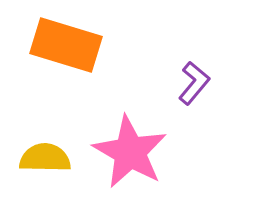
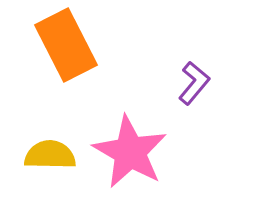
orange rectangle: rotated 46 degrees clockwise
yellow semicircle: moved 5 px right, 3 px up
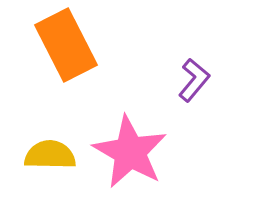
purple L-shape: moved 3 px up
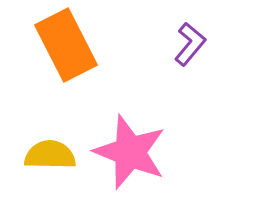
purple L-shape: moved 4 px left, 36 px up
pink star: rotated 8 degrees counterclockwise
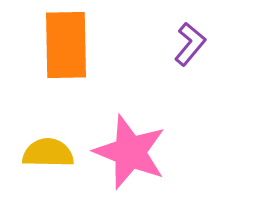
orange rectangle: rotated 26 degrees clockwise
yellow semicircle: moved 2 px left, 2 px up
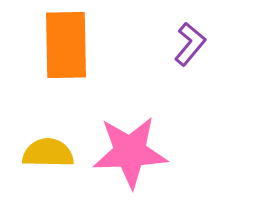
pink star: rotated 24 degrees counterclockwise
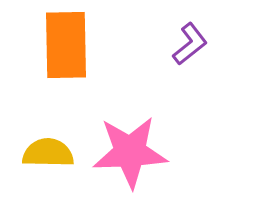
purple L-shape: rotated 12 degrees clockwise
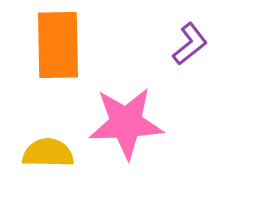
orange rectangle: moved 8 px left
pink star: moved 4 px left, 29 px up
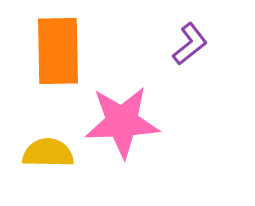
orange rectangle: moved 6 px down
pink star: moved 4 px left, 1 px up
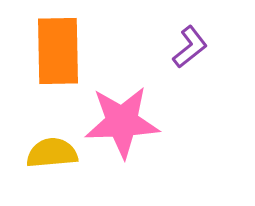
purple L-shape: moved 3 px down
yellow semicircle: moved 4 px right; rotated 6 degrees counterclockwise
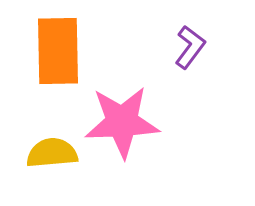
purple L-shape: rotated 15 degrees counterclockwise
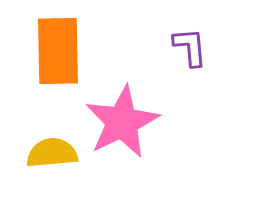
purple L-shape: rotated 42 degrees counterclockwise
pink star: rotated 24 degrees counterclockwise
